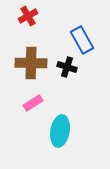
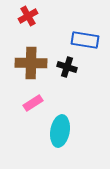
blue rectangle: moved 3 px right; rotated 52 degrees counterclockwise
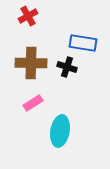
blue rectangle: moved 2 px left, 3 px down
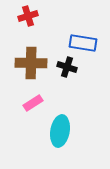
red cross: rotated 12 degrees clockwise
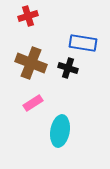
brown cross: rotated 20 degrees clockwise
black cross: moved 1 px right, 1 px down
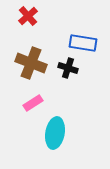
red cross: rotated 24 degrees counterclockwise
cyan ellipse: moved 5 px left, 2 px down
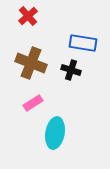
black cross: moved 3 px right, 2 px down
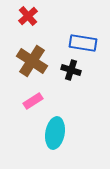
brown cross: moved 1 px right, 2 px up; rotated 12 degrees clockwise
pink rectangle: moved 2 px up
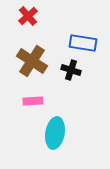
pink rectangle: rotated 30 degrees clockwise
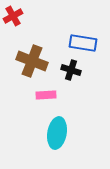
red cross: moved 15 px left; rotated 12 degrees clockwise
brown cross: rotated 12 degrees counterclockwise
pink rectangle: moved 13 px right, 6 px up
cyan ellipse: moved 2 px right
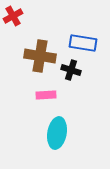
brown cross: moved 8 px right, 5 px up; rotated 12 degrees counterclockwise
